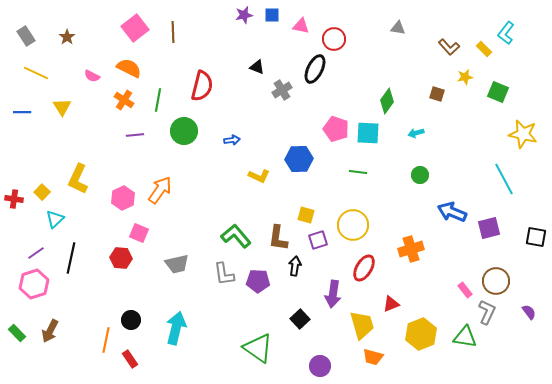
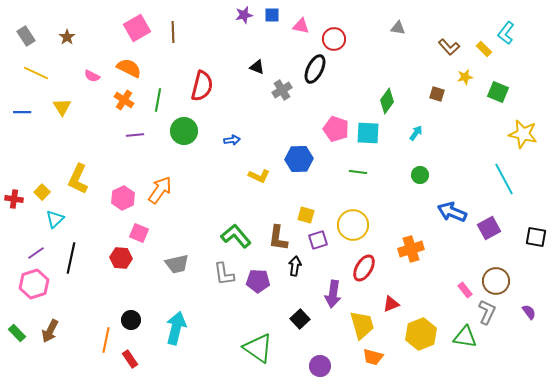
pink square at (135, 28): moved 2 px right; rotated 8 degrees clockwise
cyan arrow at (416, 133): rotated 140 degrees clockwise
purple square at (489, 228): rotated 15 degrees counterclockwise
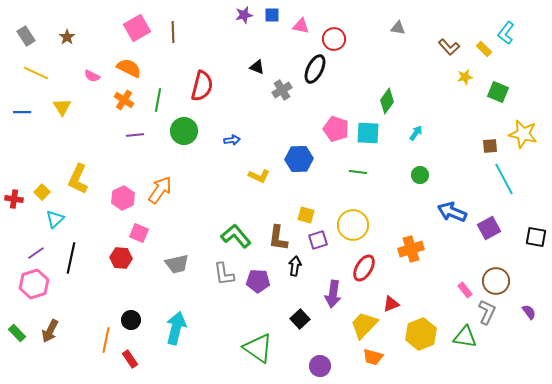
brown square at (437, 94): moved 53 px right, 52 px down; rotated 21 degrees counterclockwise
yellow trapezoid at (362, 325): moved 2 px right; rotated 120 degrees counterclockwise
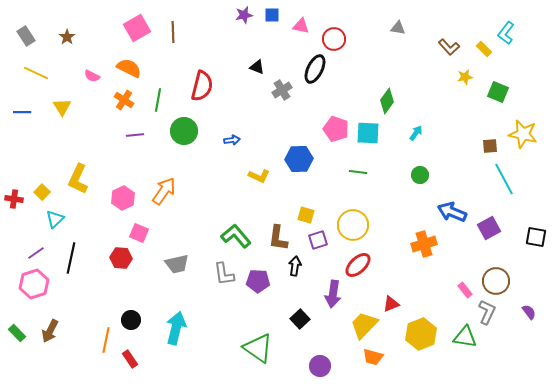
orange arrow at (160, 190): moved 4 px right, 1 px down
orange cross at (411, 249): moved 13 px right, 5 px up
red ellipse at (364, 268): moved 6 px left, 3 px up; rotated 16 degrees clockwise
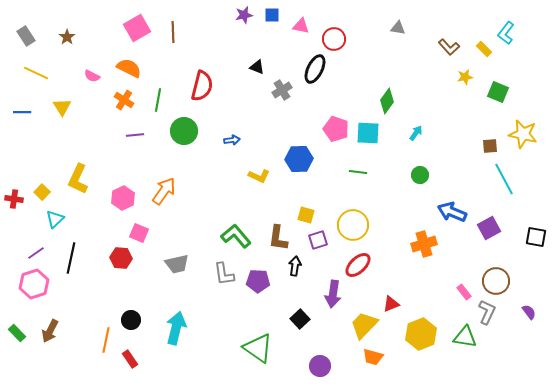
pink rectangle at (465, 290): moved 1 px left, 2 px down
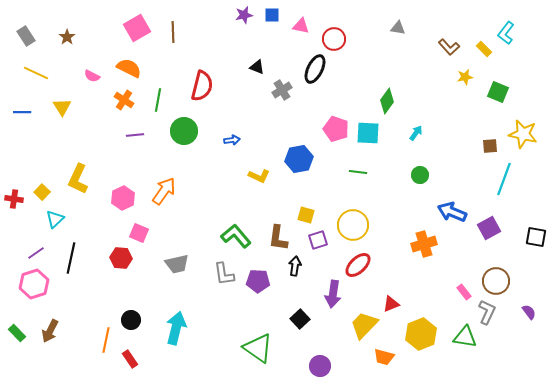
blue hexagon at (299, 159): rotated 8 degrees counterclockwise
cyan line at (504, 179): rotated 48 degrees clockwise
orange trapezoid at (373, 357): moved 11 px right
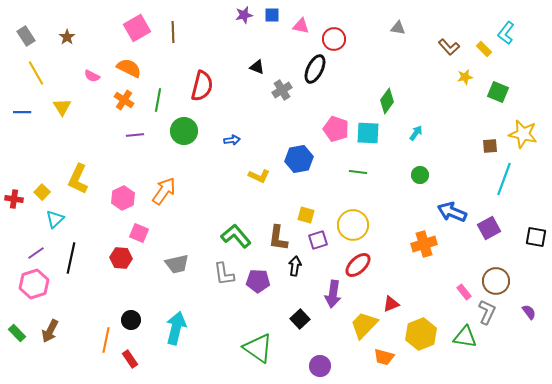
yellow line at (36, 73): rotated 35 degrees clockwise
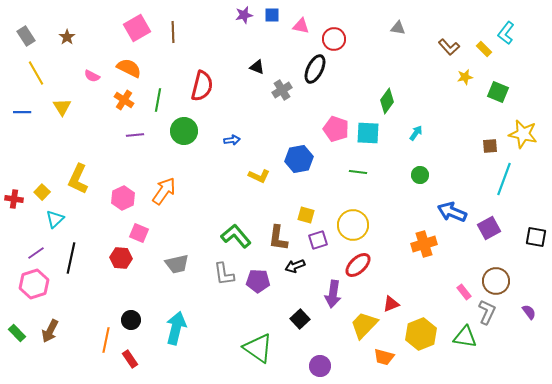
black arrow at (295, 266): rotated 120 degrees counterclockwise
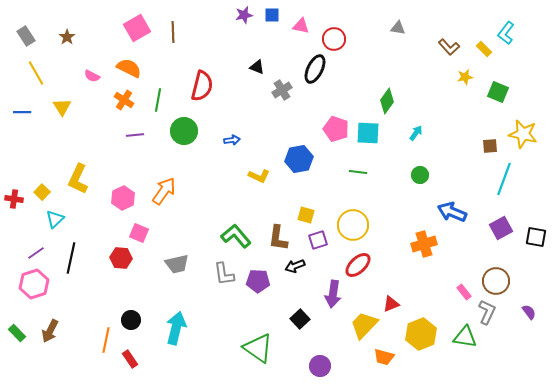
purple square at (489, 228): moved 12 px right
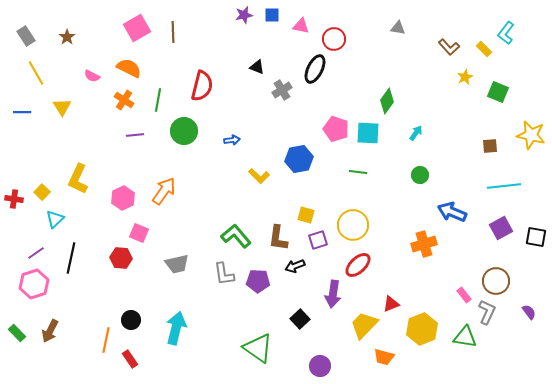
yellow star at (465, 77): rotated 14 degrees counterclockwise
yellow star at (523, 134): moved 8 px right, 1 px down
yellow L-shape at (259, 176): rotated 20 degrees clockwise
cyan line at (504, 179): moved 7 px down; rotated 64 degrees clockwise
pink rectangle at (464, 292): moved 3 px down
yellow hexagon at (421, 334): moved 1 px right, 5 px up
